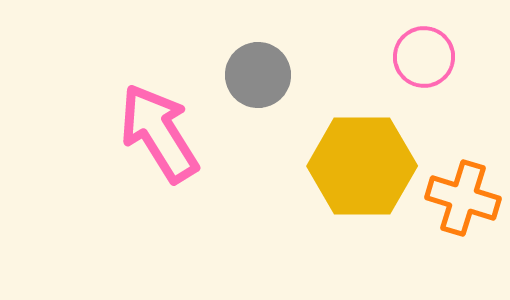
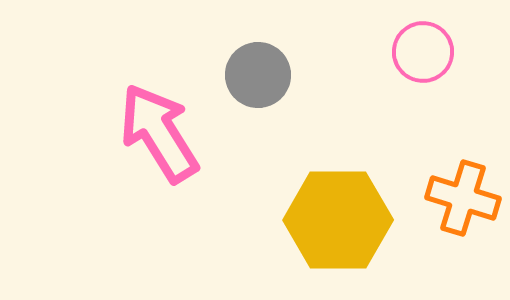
pink circle: moved 1 px left, 5 px up
yellow hexagon: moved 24 px left, 54 px down
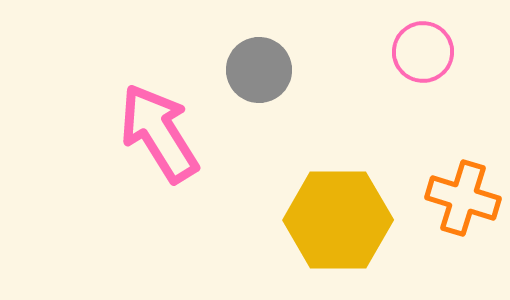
gray circle: moved 1 px right, 5 px up
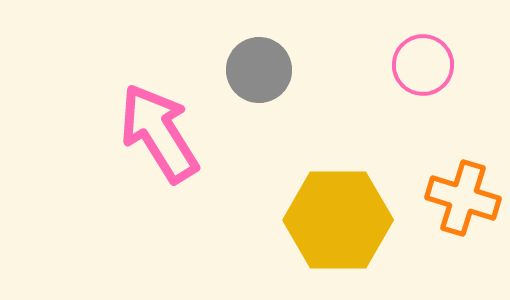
pink circle: moved 13 px down
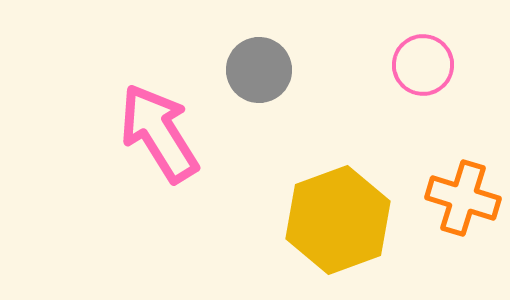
yellow hexagon: rotated 20 degrees counterclockwise
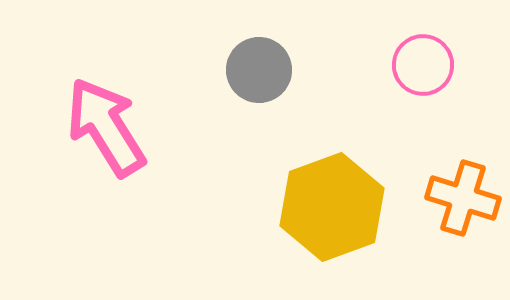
pink arrow: moved 53 px left, 6 px up
yellow hexagon: moved 6 px left, 13 px up
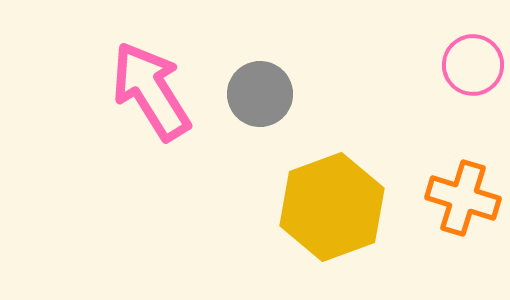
pink circle: moved 50 px right
gray circle: moved 1 px right, 24 px down
pink arrow: moved 45 px right, 36 px up
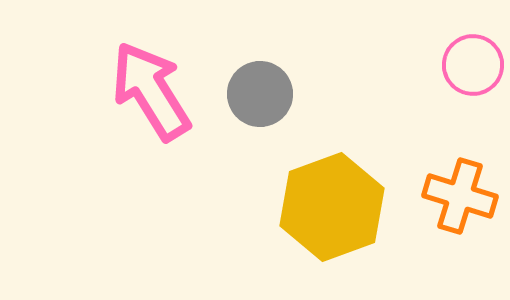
orange cross: moved 3 px left, 2 px up
